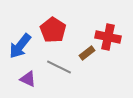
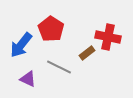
red pentagon: moved 2 px left, 1 px up
blue arrow: moved 1 px right, 1 px up
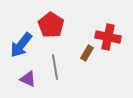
red pentagon: moved 4 px up
brown rectangle: rotated 21 degrees counterclockwise
gray line: moved 4 px left; rotated 55 degrees clockwise
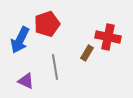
red pentagon: moved 4 px left, 1 px up; rotated 20 degrees clockwise
blue arrow: moved 1 px left, 5 px up; rotated 12 degrees counterclockwise
purple triangle: moved 2 px left, 2 px down
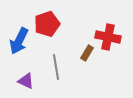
blue arrow: moved 1 px left, 1 px down
gray line: moved 1 px right
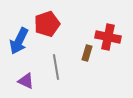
brown rectangle: rotated 14 degrees counterclockwise
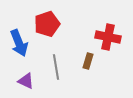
blue arrow: moved 2 px down; rotated 48 degrees counterclockwise
brown rectangle: moved 1 px right, 8 px down
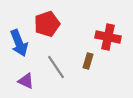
gray line: rotated 25 degrees counterclockwise
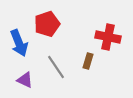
purple triangle: moved 1 px left, 1 px up
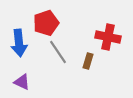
red pentagon: moved 1 px left, 1 px up
blue arrow: rotated 16 degrees clockwise
gray line: moved 2 px right, 15 px up
purple triangle: moved 3 px left, 2 px down
